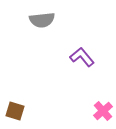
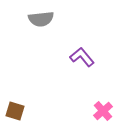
gray semicircle: moved 1 px left, 1 px up
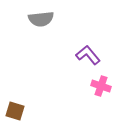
purple L-shape: moved 6 px right, 2 px up
pink cross: moved 2 px left, 25 px up; rotated 30 degrees counterclockwise
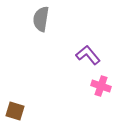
gray semicircle: rotated 105 degrees clockwise
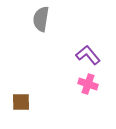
pink cross: moved 13 px left, 2 px up
brown square: moved 6 px right, 9 px up; rotated 18 degrees counterclockwise
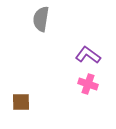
purple L-shape: rotated 15 degrees counterclockwise
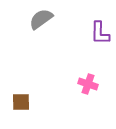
gray semicircle: rotated 45 degrees clockwise
purple L-shape: moved 12 px right, 22 px up; rotated 125 degrees counterclockwise
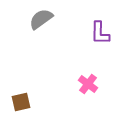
pink cross: rotated 18 degrees clockwise
brown square: rotated 12 degrees counterclockwise
